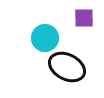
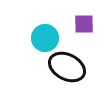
purple square: moved 6 px down
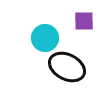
purple square: moved 3 px up
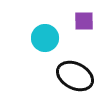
black ellipse: moved 8 px right, 9 px down
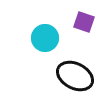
purple square: moved 1 px down; rotated 20 degrees clockwise
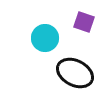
black ellipse: moved 3 px up
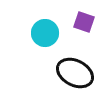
cyan circle: moved 5 px up
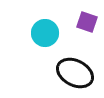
purple square: moved 3 px right
